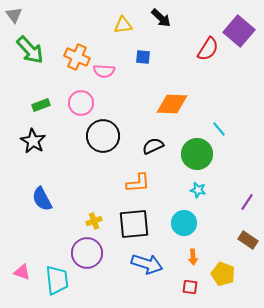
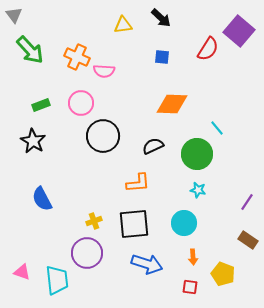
blue square: moved 19 px right
cyan line: moved 2 px left, 1 px up
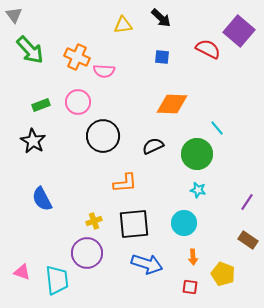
red semicircle: rotated 95 degrees counterclockwise
pink circle: moved 3 px left, 1 px up
orange L-shape: moved 13 px left
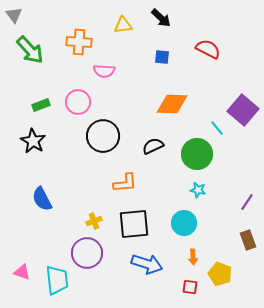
purple square: moved 4 px right, 79 px down
orange cross: moved 2 px right, 15 px up; rotated 20 degrees counterclockwise
brown rectangle: rotated 36 degrees clockwise
yellow pentagon: moved 3 px left
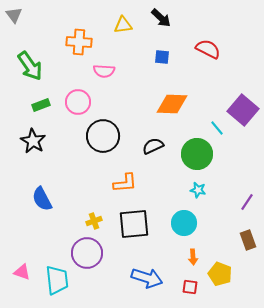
green arrow: moved 16 px down; rotated 8 degrees clockwise
blue arrow: moved 14 px down
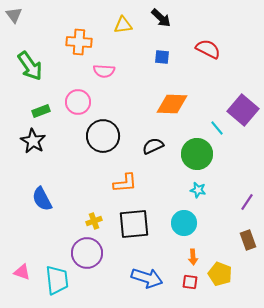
green rectangle: moved 6 px down
red square: moved 5 px up
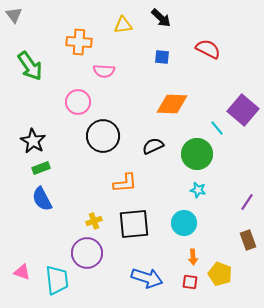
green rectangle: moved 57 px down
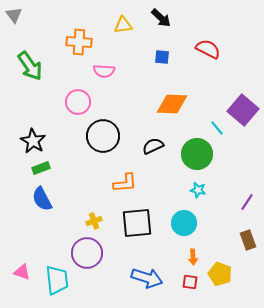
black square: moved 3 px right, 1 px up
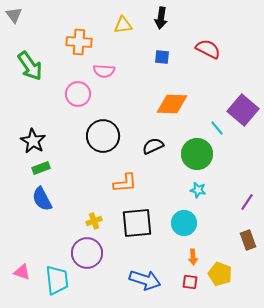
black arrow: rotated 55 degrees clockwise
pink circle: moved 8 px up
blue arrow: moved 2 px left, 2 px down
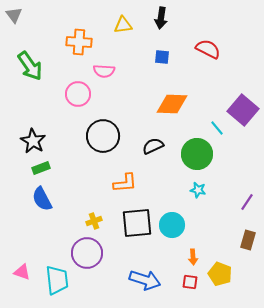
cyan circle: moved 12 px left, 2 px down
brown rectangle: rotated 36 degrees clockwise
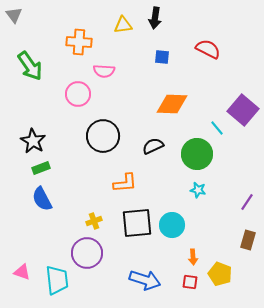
black arrow: moved 6 px left
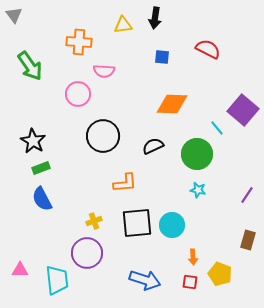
purple line: moved 7 px up
pink triangle: moved 2 px left, 2 px up; rotated 18 degrees counterclockwise
